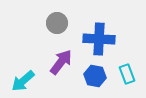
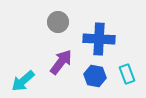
gray circle: moved 1 px right, 1 px up
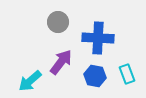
blue cross: moved 1 px left, 1 px up
cyan arrow: moved 7 px right
